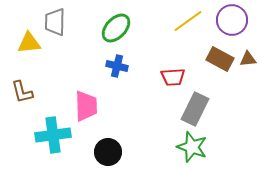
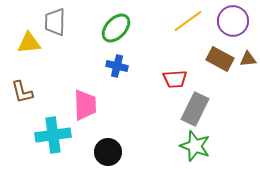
purple circle: moved 1 px right, 1 px down
red trapezoid: moved 2 px right, 2 px down
pink trapezoid: moved 1 px left, 1 px up
green star: moved 3 px right, 1 px up
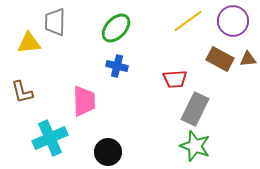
pink trapezoid: moved 1 px left, 4 px up
cyan cross: moved 3 px left, 3 px down; rotated 16 degrees counterclockwise
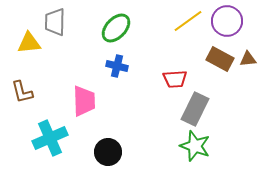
purple circle: moved 6 px left
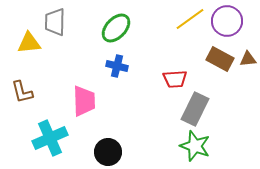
yellow line: moved 2 px right, 2 px up
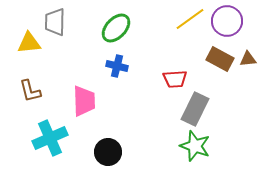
brown L-shape: moved 8 px right, 1 px up
